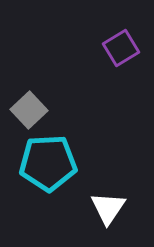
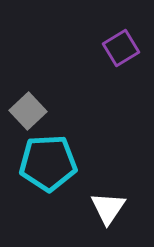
gray square: moved 1 px left, 1 px down
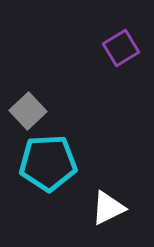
white triangle: rotated 30 degrees clockwise
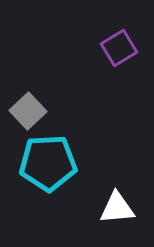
purple square: moved 2 px left
white triangle: moved 9 px right; rotated 21 degrees clockwise
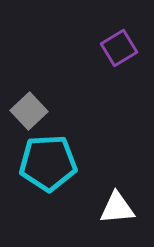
gray square: moved 1 px right
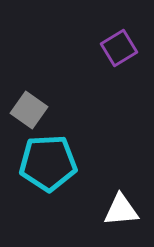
gray square: moved 1 px up; rotated 12 degrees counterclockwise
white triangle: moved 4 px right, 2 px down
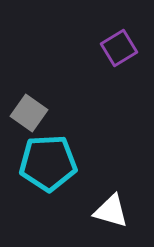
gray square: moved 3 px down
white triangle: moved 10 px left, 1 px down; rotated 21 degrees clockwise
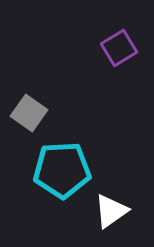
cyan pentagon: moved 14 px right, 7 px down
white triangle: rotated 51 degrees counterclockwise
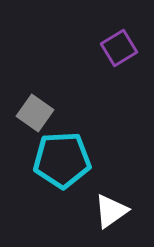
gray square: moved 6 px right
cyan pentagon: moved 10 px up
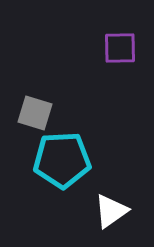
purple square: moved 1 px right; rotated 30 degrees clockwise
gray square: rotated 18 degrees counterclockwise
